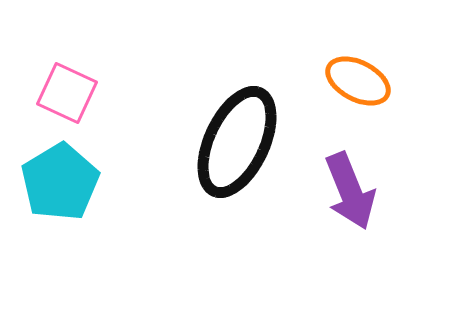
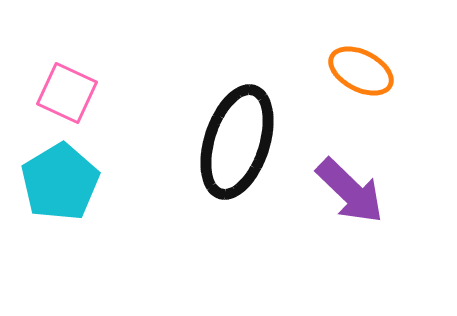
orange ellipse: moved 3 px right, 10 px up
black ellipse: rotated 7 degrees counterclockwise
purple arrow: rotated 24 degrees counterclockwise
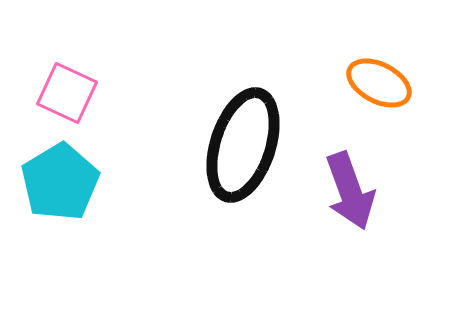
orange ellipse: moved 18 px right, 12 px down
black ellipse: moved 6 px right, 3 px down
purple arrow: rotated 26 degrees clockwise
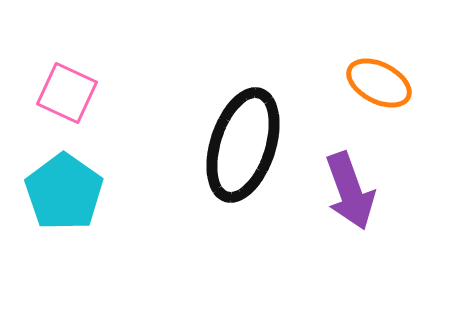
cyan pentagon: moved 4 px right, 10 px down; rotated 6 degrees counterclockwise
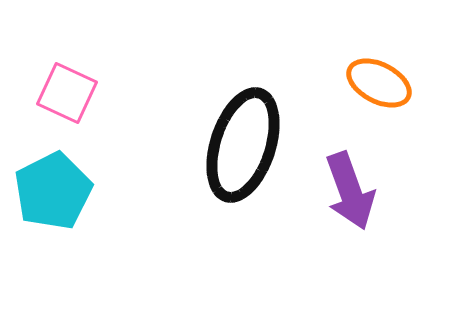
cyan pentagon: moved 11 px left, 1 px up; rotated 10 degrees clockwise
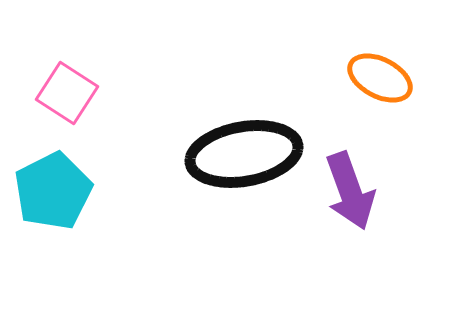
orange ellipse: moved 1 px right, 5 px up
pink square: rotated 8 degrees clockwise
black ellipse: moved 1 px right, 9 px down; rotated 62 degrees clockwise
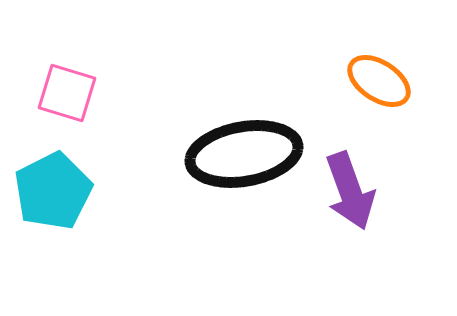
orange ellipse: moved 1 px left, 3 px down; rotated 6 degrees clockwise
pink square: rotated 16 degrees counterclockwise
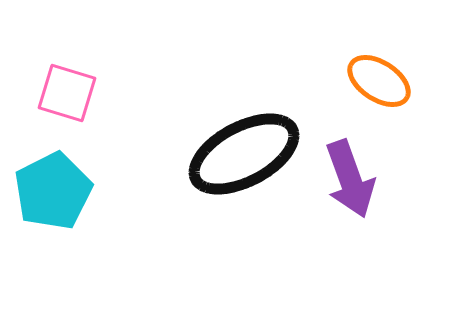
black ellipse: rotated 18 degrees counterclockwise
purple arrow: moved 12 px up
